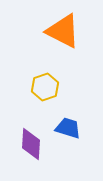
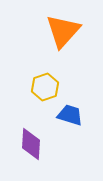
orange triangle: rotated 45 degrees clockwise
blue trapezoid: moved 2 px right, 13 px up
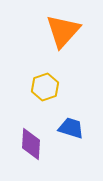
blue trapezoid: moved 1 px right, 13 px down
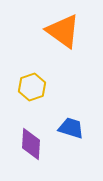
orange triangle: rotated 36 degrees counterclockwise
yellow hexagon: moved 13 px left
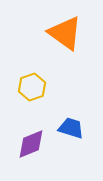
orange triangle: moved 2 px right, 2 px down
purple diamond: rotated 64 degrees clockwise
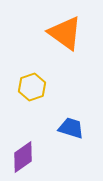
purple diamond: moved 8 px left, 13 px down; rotated 12 degrees counterclockwise
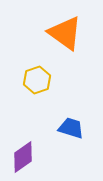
yellow hexagon: moved 5 px right, 7 px up
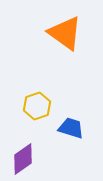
yellow hexagon: moved 26 px down
purple diamond: moved 2 px down
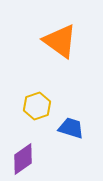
orange triangle: moved 5 px left, 8 px down
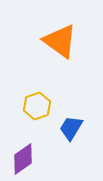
blue trapezoid: rotated 76 degrees counterclockwise
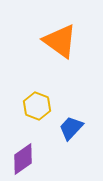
yellow hexagon: rotated 20 degrees counterclockwise
blue trapezoid: rotated 12 degrees clockwise
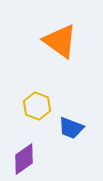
blue trapezoid: rotated 112 degrees counterclockwise
purple diamond: moved 1 px right
